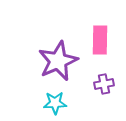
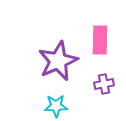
cyan star: moved 1 px right, 3 px down
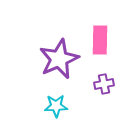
purple star: moved 1 px right, 2 px up
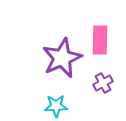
purple star: moved 3 px right, 1 px up
purple cross: moved 1 px left, 1 px up; rotated 18 degrees counterclockwise
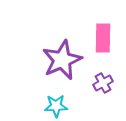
pink rectangle: moved 3 px right, 2 px up
purple star: moved 2 px down
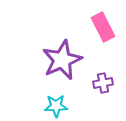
pink rectangle: moved 11 px up; rotated 28 degrees counterclockwise
purple cross: rotated 18 degrees clockwise
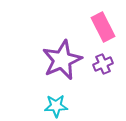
purple cross: moved 19 px up; rotated 12 degrees counterclockwise
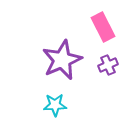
purple cross: moved 5 px right, 1 px down
cyan star: moved 1 px left, 1 px up
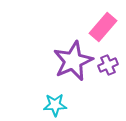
pink rectangle: rotated 68 degrees clockwise
purple star: moved 11 px right, 1 px down
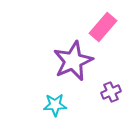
purple cross: moved 3 px right, 27 px down
